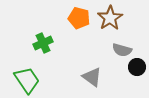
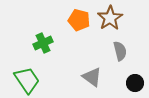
orange pentagon: moved 2 px down
gray semicircle: moved 2 px left, 1 px down; rotated 120 degrees counterclockwise
black circle: moved 2 px left, 16 px down
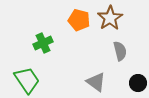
gray triangle: moved 4 px right, 5 px down
black circle: moved 3 px right
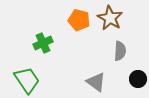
brown star: rotated 10 degrees counterclockwise
gray semicircle: rotated 18 degrees clockwise
black circle: moved 4 px up
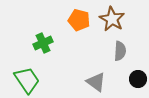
brown star: moved 2 px right, 1 px down
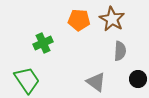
orange pentagon: rotated 10 degrees counterclockwise
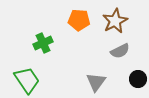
brown star: moved 3 px right, 2 px down; rotated 15 degrees clockwise
gray semicircle: rotated 60 degrees clockwise
gray triangle: rotated 30 degrees clockwise
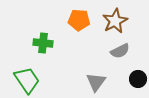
green cross: rotated 30 degrees clockwise
